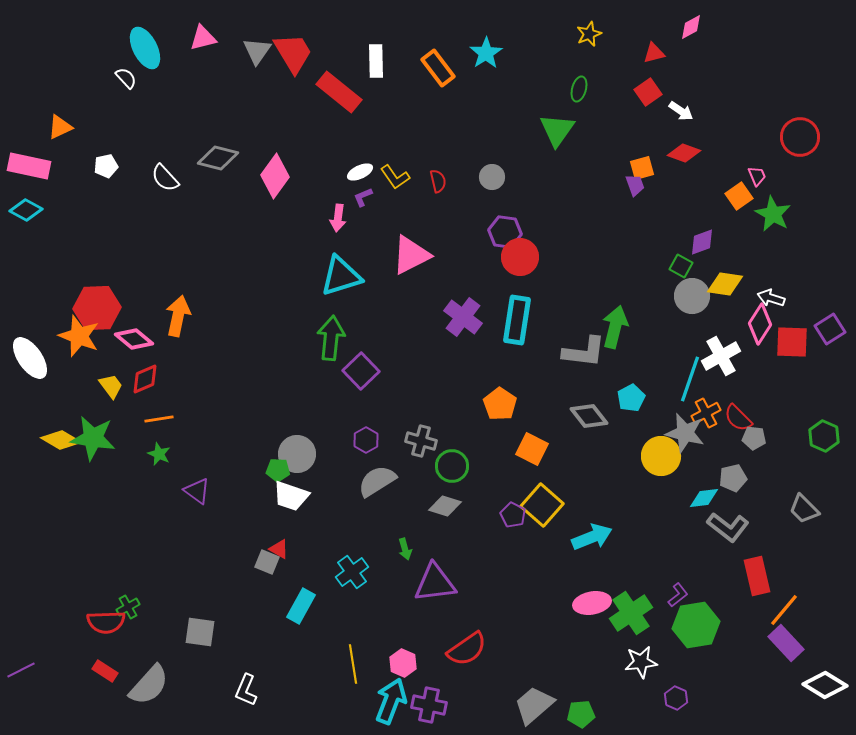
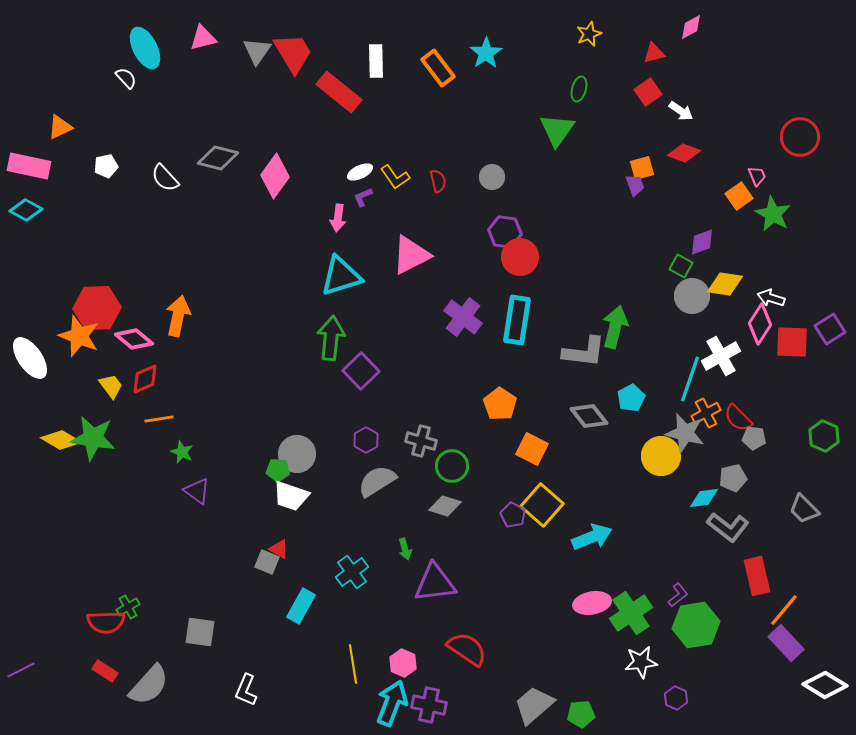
green star at (159, 454): moved 23 px right, 2 px up
red semicircle at (467, 649): rotated 111 degrees counterclockwise
cyan arrow at (391, 701): moved 1 px right, 2 px down
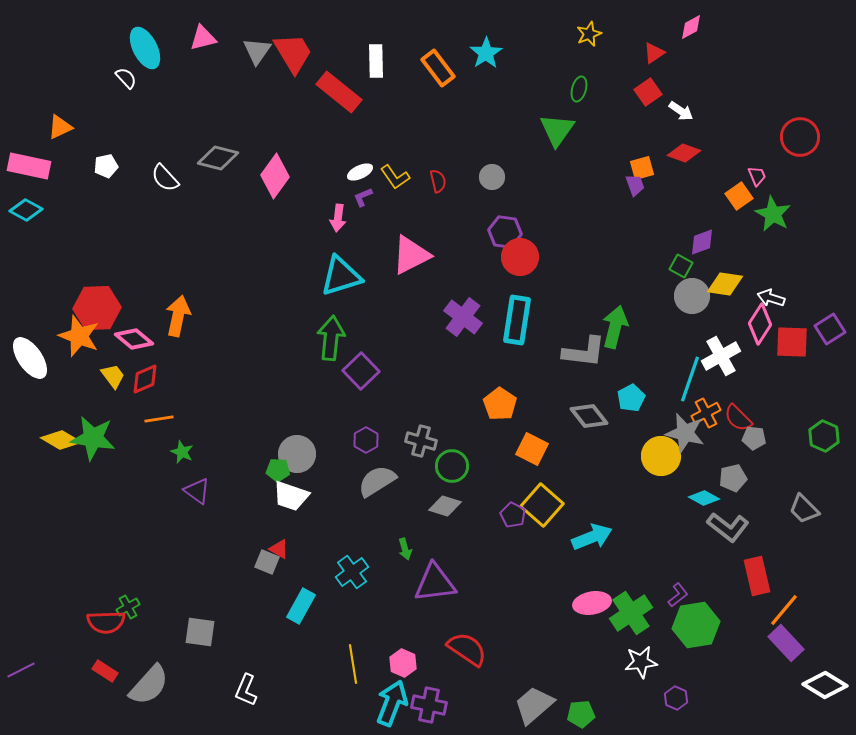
red triangle at (654, 53): rotated 20 degrees counterclockwise
yellow trapezoid at (111, 386): moved 2 px right, 10 px up
cyan diamond at (704, 498): rotated 36 degrees clockwise
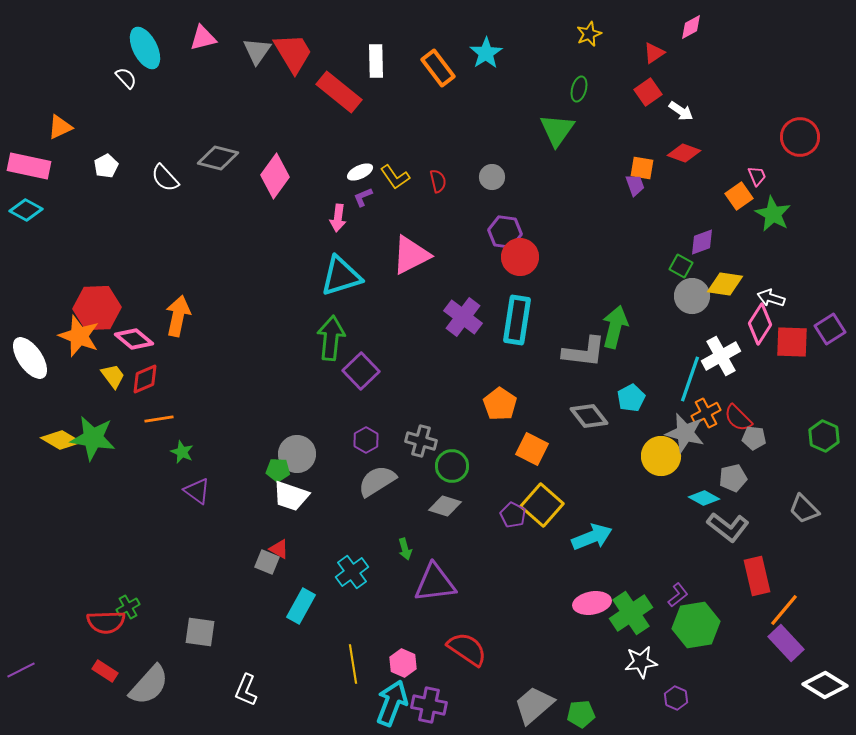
white pentagon at (106, 166): rotated 15 degrees counterclockwise
orange square at (642, 168): rotated 25 degrees clockwise
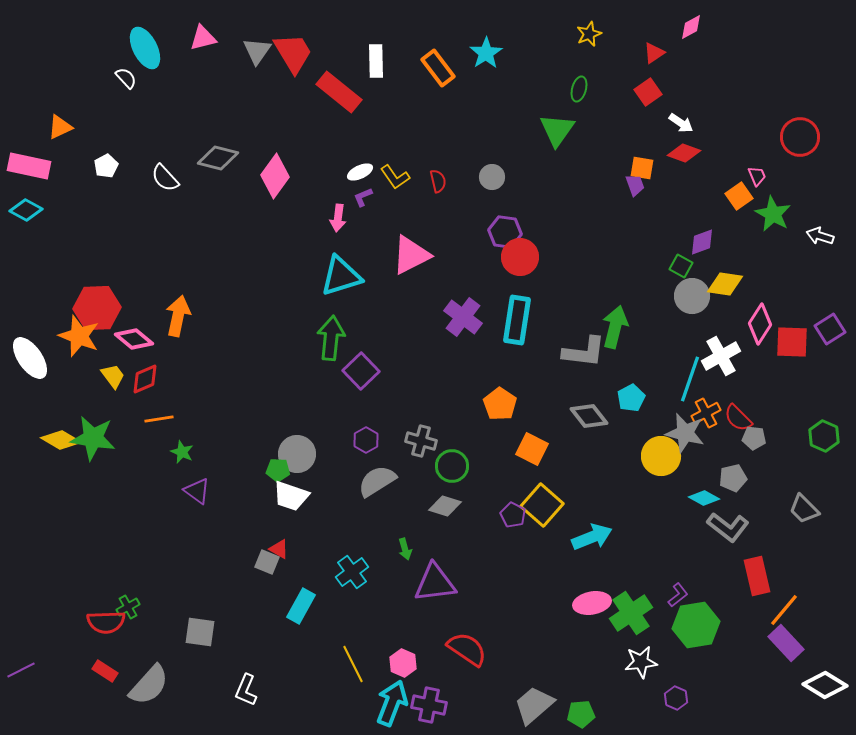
white arrow at (681, 111): moved 12 px down
white arrow at (771, 298): moved 49 px right, 62 px up
yellow line at (353, 664): rotated 18 degrees counterclockwise
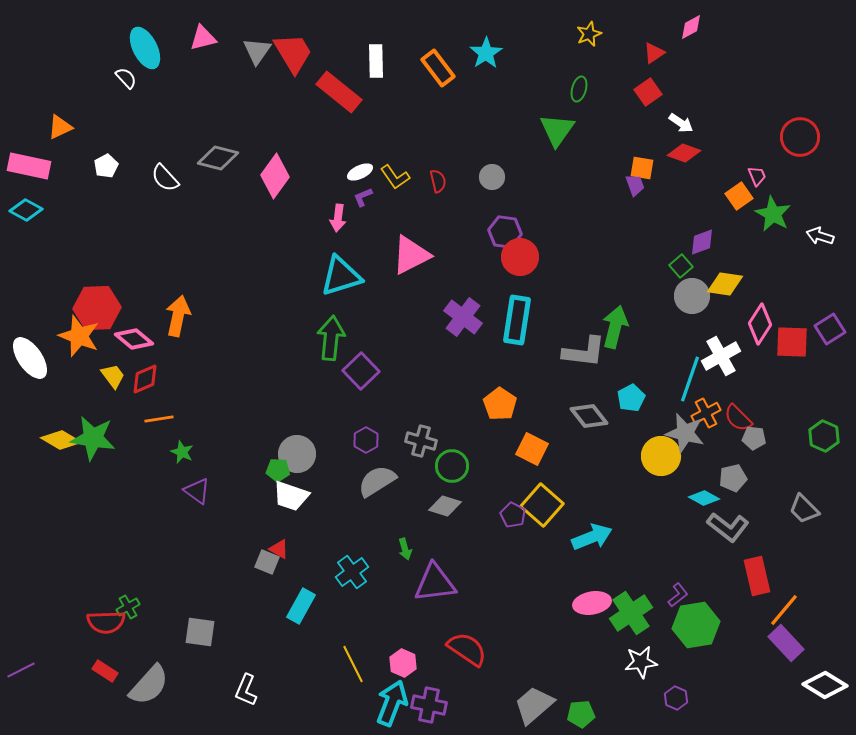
green square at (681, 266): rotated 20 degrees clockwise
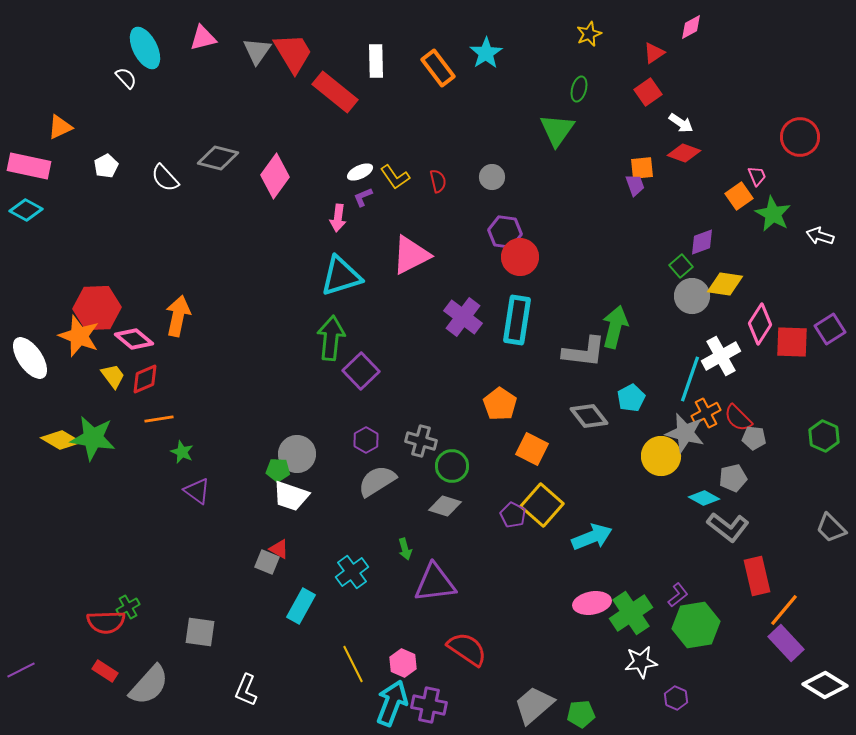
red rectangle at (339, 92): moved 4 px left
orange square at (642, 168): rotated 15 degrees counterclockwise
gray trapezoid at (804, 509): moved 27 px right, 19 px down
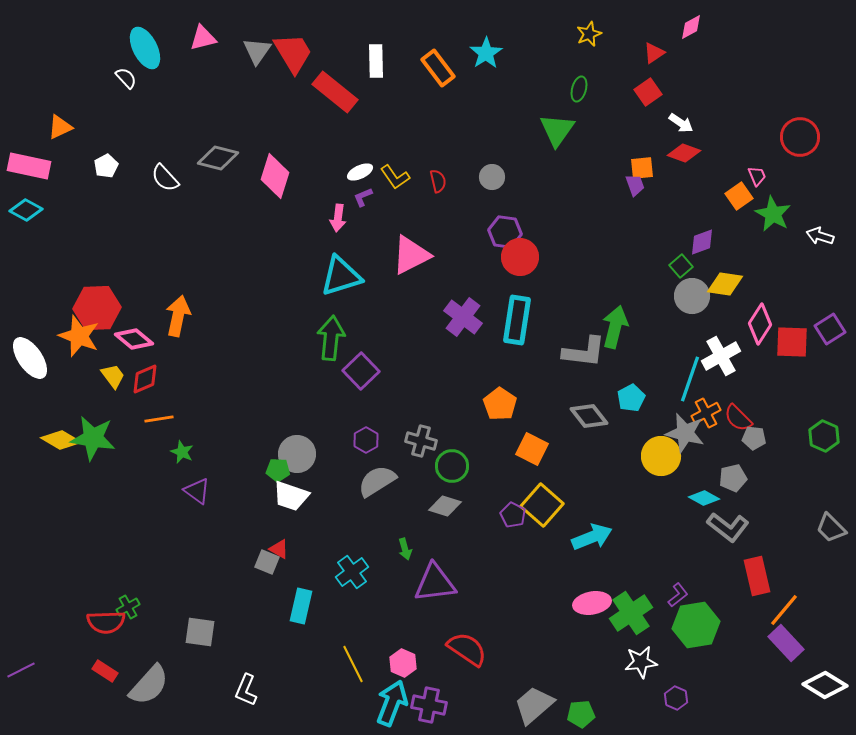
pink diamond at (275, 176): rotated 18 degrees counterclockwise
cyan rectangle at (301, 606): rotated 16 degrees counterclockwise
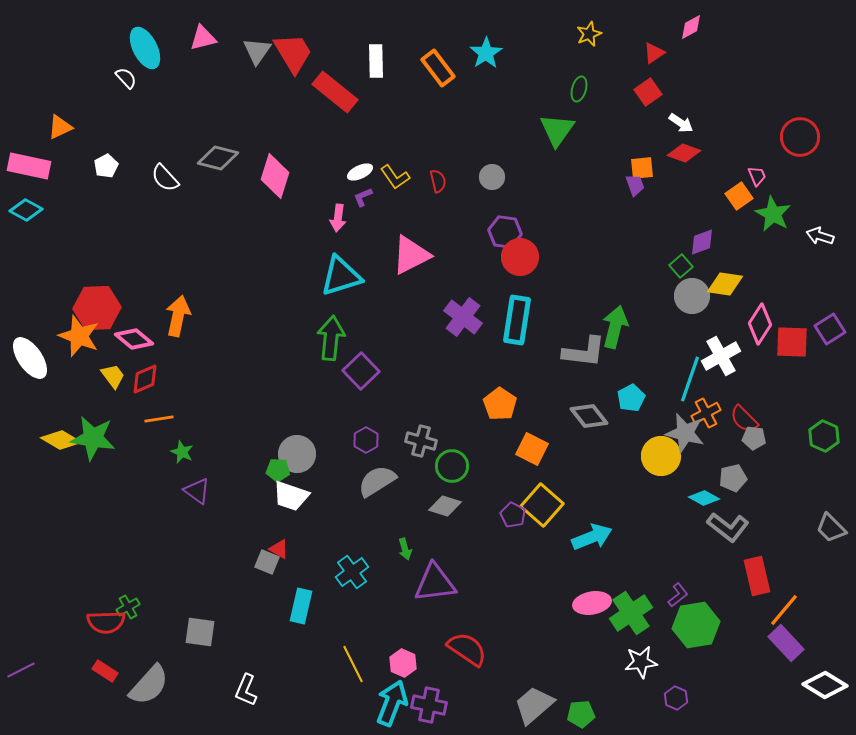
red semicircle at (738, 418): moved 6 px right, 1 px down
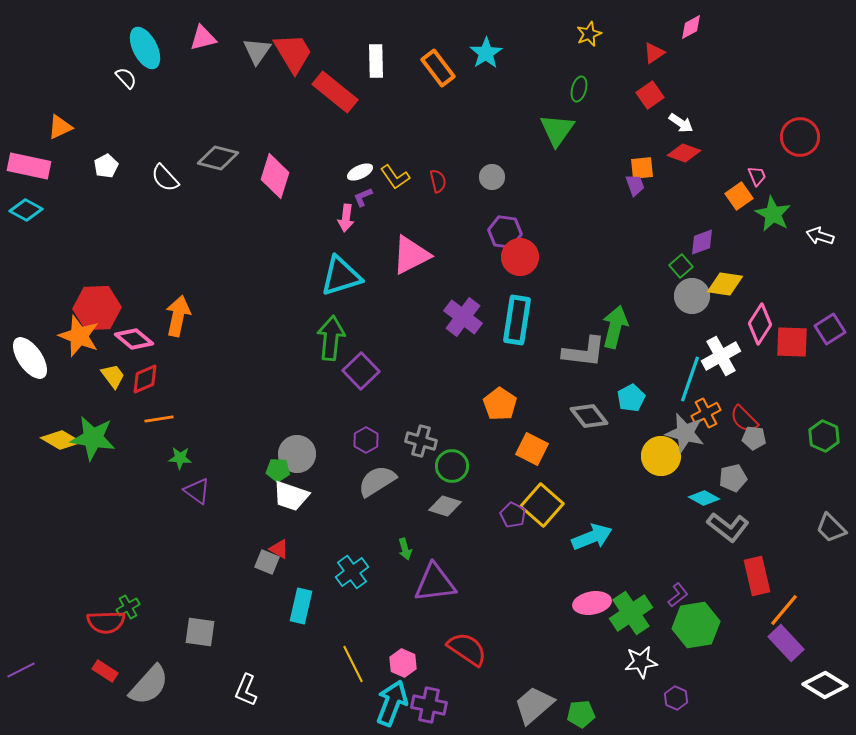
red square at (648, 92): moved 2 px right, 3 px down
pink arrow at (338, 218): moved 8 px right
green star at (182, 452): moved 2 px left, 6 px down; rotated 20 degrees counterclockwise
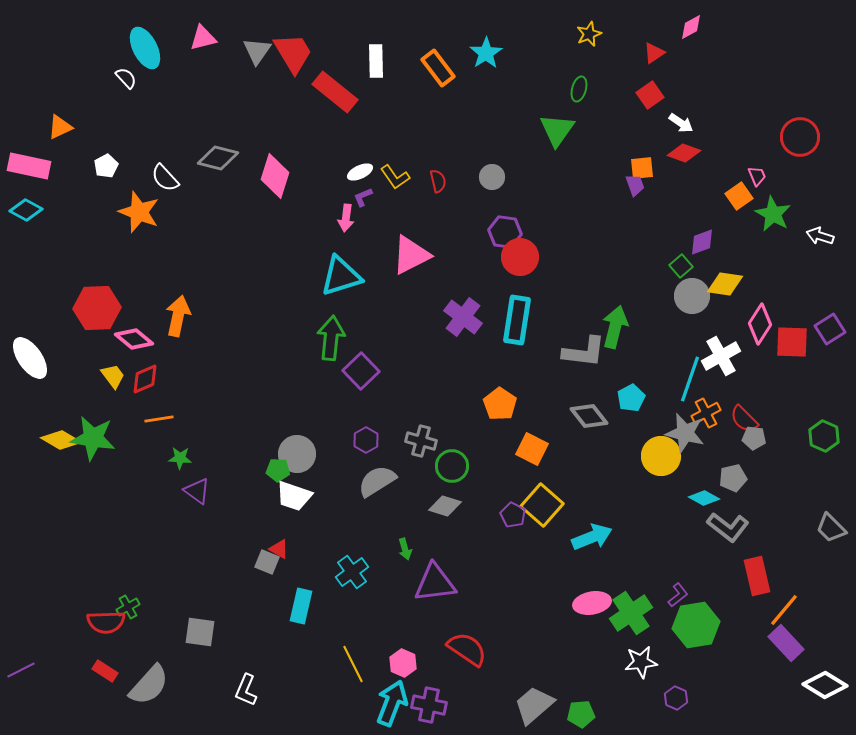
orange star at (79, 336): moved 60 px right, 124 px up
white trapezoid at (291, 496): moved 3 px right
